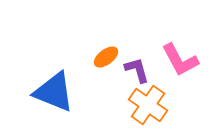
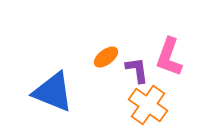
pink L-shape: moved 11 px left, 3 px up; rotated 48 degrees clockwise
purple L-shape: rotated 8 degrees clockwise
blue triangle: moved 1 px left
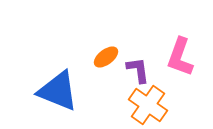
pink L-shape: moved 11 px right
purple L-shape: moved 1 px right
blue triangle: moved 5 px right, 1 px up
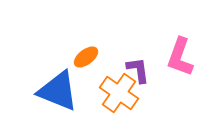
orange ellipse: moved 20 px left
orange cross: moved 29 px left, 12 px up
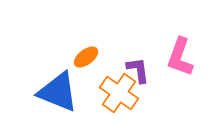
blue triangle: moved 1 px down
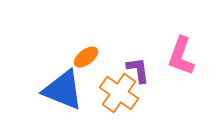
pink L-shape: moved 1 px right, 1 px up
blue triangle: moved 5 px right, 2 px up
